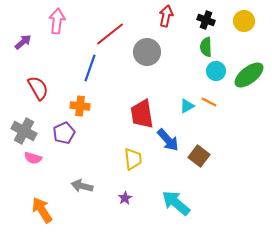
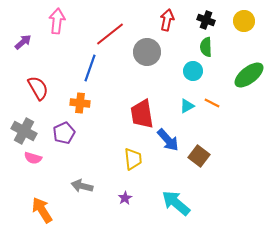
red arrow: moved 1 px right, 4 px down
cyan circle: moved 23 px left
orange line: moved 3 px right, 1 px down
orange cross: moved 3 px up
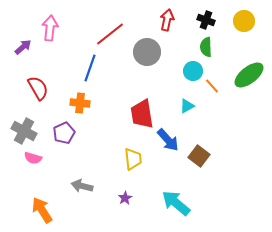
pink arrow: moved 7 px left, 7 px down
purple arrow: moved 5 px down
orange line: moved 17 px up; rotated 21 degrees clockwise
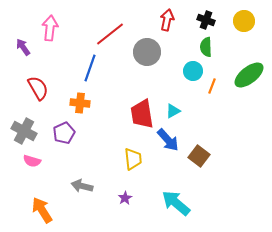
purple arrow: rotated 84 degrees counterclockwise
orange line: rotated 63 degrees clockwise
cyan triangle: moved 14 px left, 5 px down
pink semicircle: moved 1 px left, 3 px down
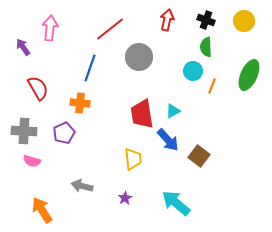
red line: moved 5 px up
gray circle: moved 8 px left, 5 px down
green ellipse: rotated 28 degrees counterclockwise
gray cross: rotated 25 degrees counterclockwise
